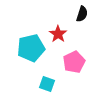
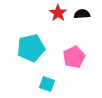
black semicircle: rotated 112 degrees counterclockwise
red star: moved 21 px up
pink pentagon: moved 5 px up
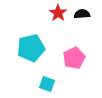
pink pentagon: moved 1 px down
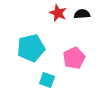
red star: rotated 12 degrees counterclockwise
cyan square: moved 4 px up
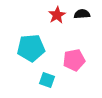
red star: moved 1 px left, 2 px down; rotated 18 degrees clockwise
cyan pentagon: rotated 8 degrees clockwise
pink pentagon: moved 2 px down; rotated 15 degrees clockwise
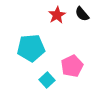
black semicircle: rotated 126 degrees counterclockwise
pink pentagon: moved 2 px left, 6 px down; rotated 15 degrees counterclockwise
cyan square: rotated 28 degrees clockwise
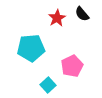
red star: moved 3 px down
cyan square: moved 1 px right, 5 px down
